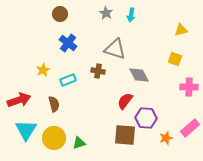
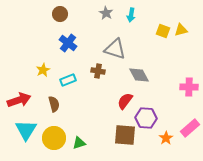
yellow square: moved 12 px left, 28 px up
orange star: rotated 16 degrees counterclockwise
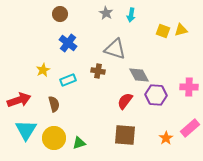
purple hexagon: moved 10 px right, 23 px up
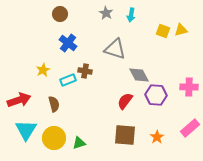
brown cross: moved 13 px left
orange star: moved 9 px left, 1 px up
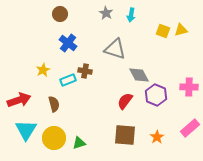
purple hexagon: rotated 20 degrees clockwise
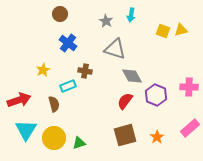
gray star: moved 8 px down
gray diamond: moved 7 px left, 1 px down
cyan rectangle: moved 6 px down
brown square: rotated 20 degrees counterclockwise
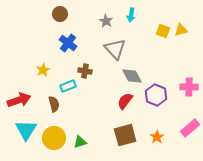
gray triangle: rotated 30 degrees clockwise
green triangle: moved 1 px right, 1 px up
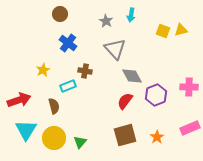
purple hexagon: rotated 15 degrees clockwise
brown semicircle: moved 2 px down
pink rectangle: rotated 18 degrees clockwise
green triangle: rotated 32 degrees counterclockwise
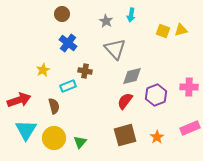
brown circle: moved 2 px right
gray diamond: rotated 75 degrees counterclockwise
